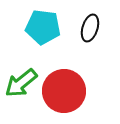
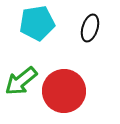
cyan pentagon: moved 6 px left, 4 px up; rotated 16 degrees counterclockwise
green arrow: moved 2 px up
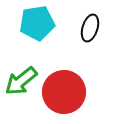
red circle: moved 1 px down
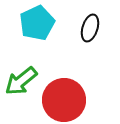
cyan pentagon: rotated 16 degrees counterclockwise
red circle: moved 8 px down
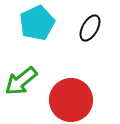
black ellipse: rotated 12 degrees clockwise
red circle: moved 7 px right
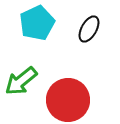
black ellipse: moved 1 px left, 1 px down
red circle: moved 3 px left
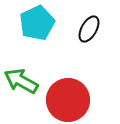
green arrow: rotated 68 degrees clockwise
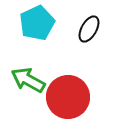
green arrow: moved 7 px right, 1 px up
red circle: moved 3 px up
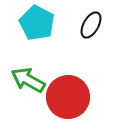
cyan pentagon: rotated 20 degrees counterclockwise
black ellipse: moved 2 px right, 4 px up
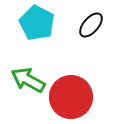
black ellipse: rotated 12 degrees clockwise
red circle: moved 3 px right
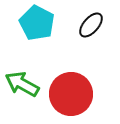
green arrow: moved 6 px left, 4 px down
red circle: moved 3 px up
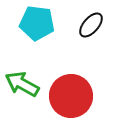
cyan pentagon: rotated 20 degrees counterclockwise
red circle: moved 2 px down
